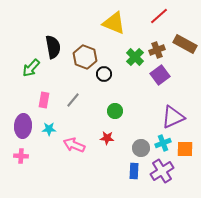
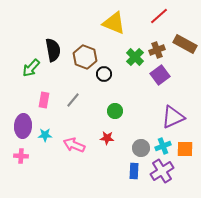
black semicircle: moved 3 px down
cyan star: moved 4 px left, 6 px down
cyan cross: moved 3 px down
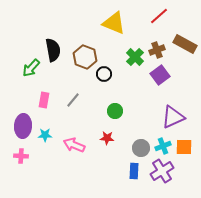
orange square: moved 1 px left, 2 px up
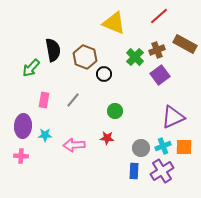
pink arrow: rotated 25 degrees counterclockwise
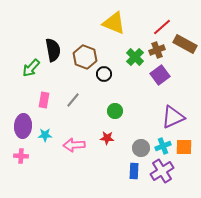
red line: moved 3 px right, 11 px down
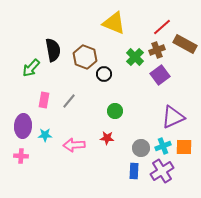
gray line: moved 4 px left, 1 px down
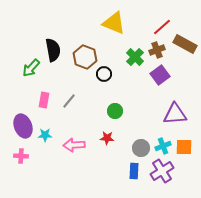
purple triangle: moved 2 px right, 3 px up; rotated 20 degrees clockwise
purple ellipse: rotated 25 degrees counterclockwise
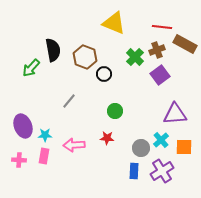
red line: rotated 48 degrees clockwise
pink rectangle: moved 56 px down
cyan cross: moved 2 px left, 6 px up; rotated 21 degrees counterclockwise
pink cross: moved 2 px left, 4 px down
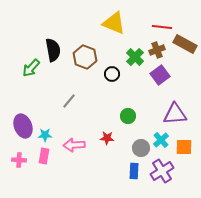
black circle: moved 8 px right
green circle: moved 13 px right, 5 px down
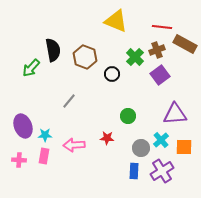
yellow triangle: moved 2 px right, 2 px up
